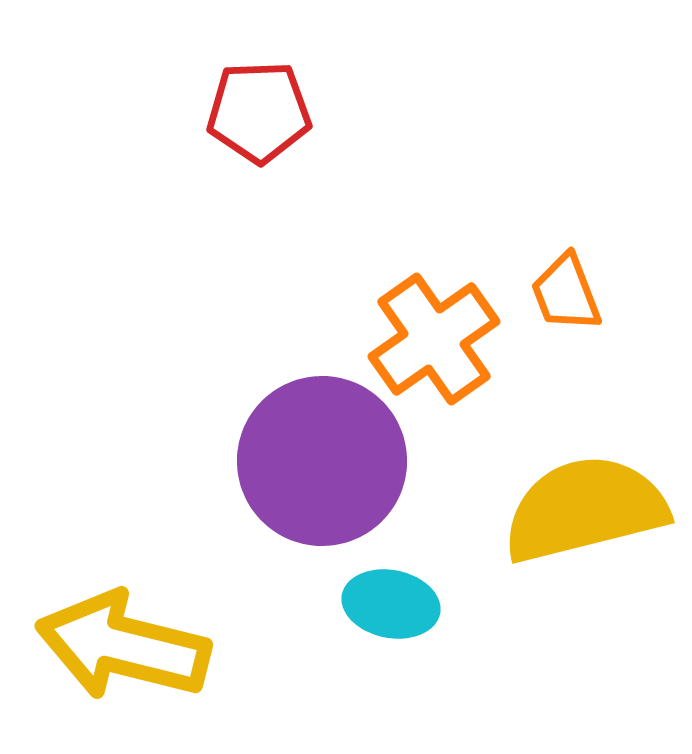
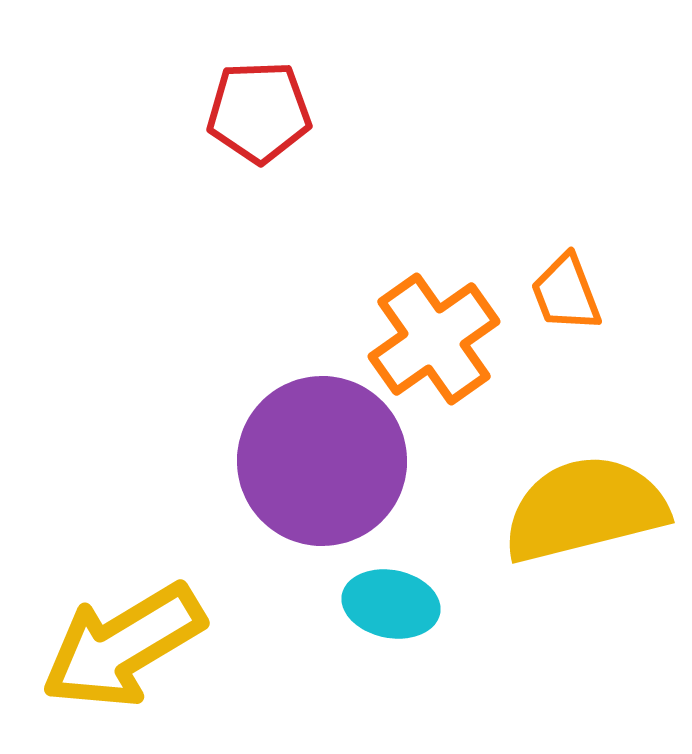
yellow arrow: rotated 45 degrees counterclockwise
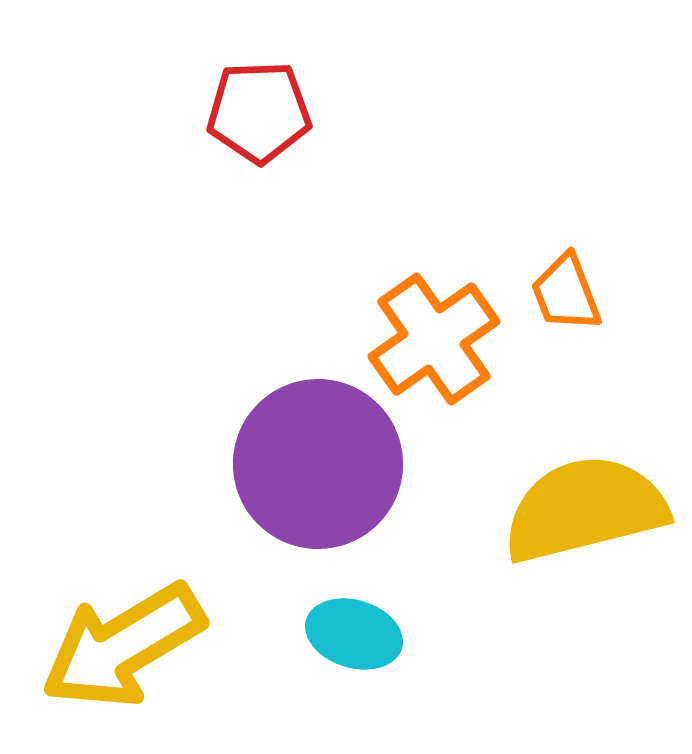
purple circle: moved 4 px left, 3 px down
cyan ellipse: moved 37 px left, 30 px down; rotated 6 degrees clockwise
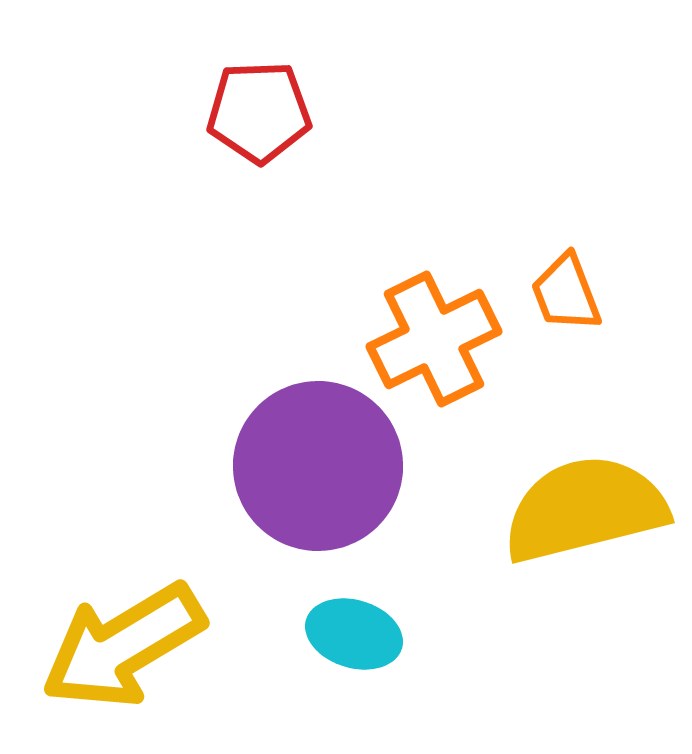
orange cross: rotated 9 degrees clockwise
purple circle: moved 2 px down
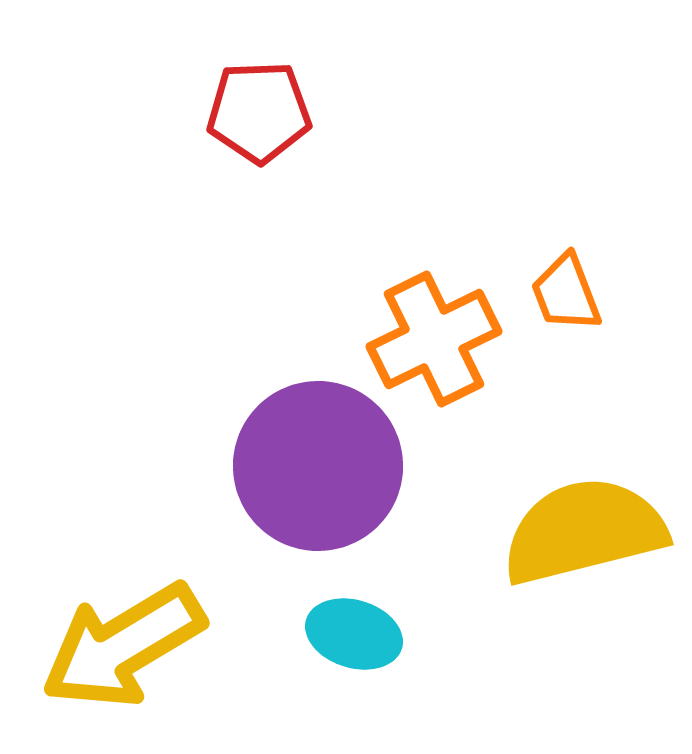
yellow semicircle: moved 1 px left, 22 px down
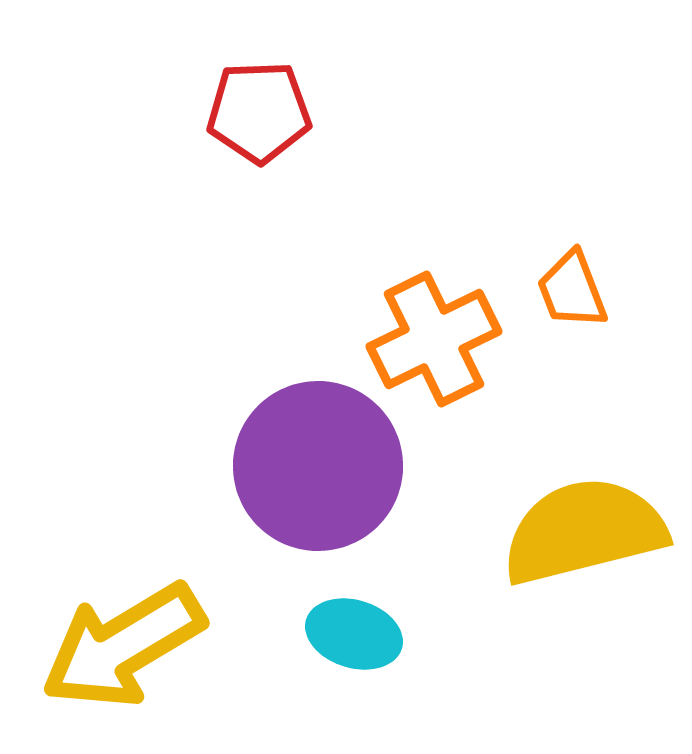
orange trapezoid: moved 6 px right, 3 px up
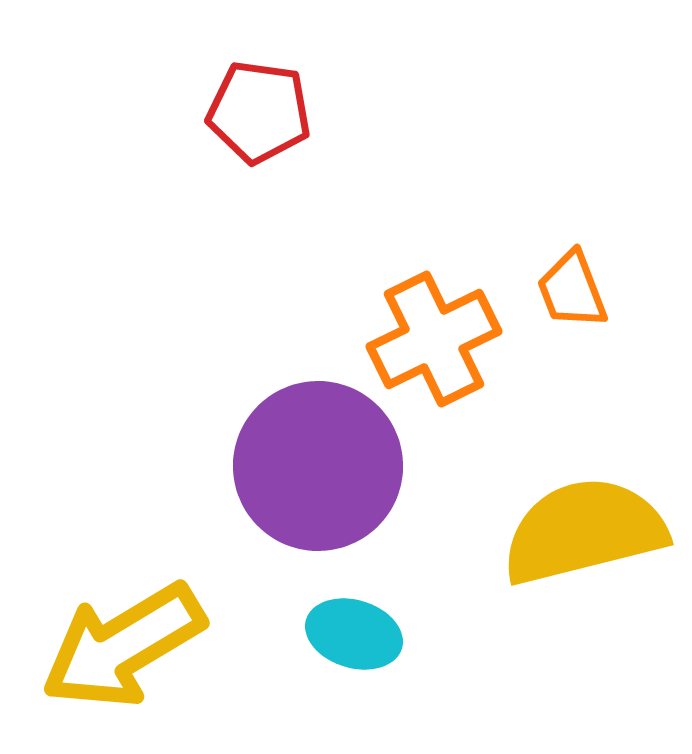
red pentagon: rotated 10 degrees clockwise
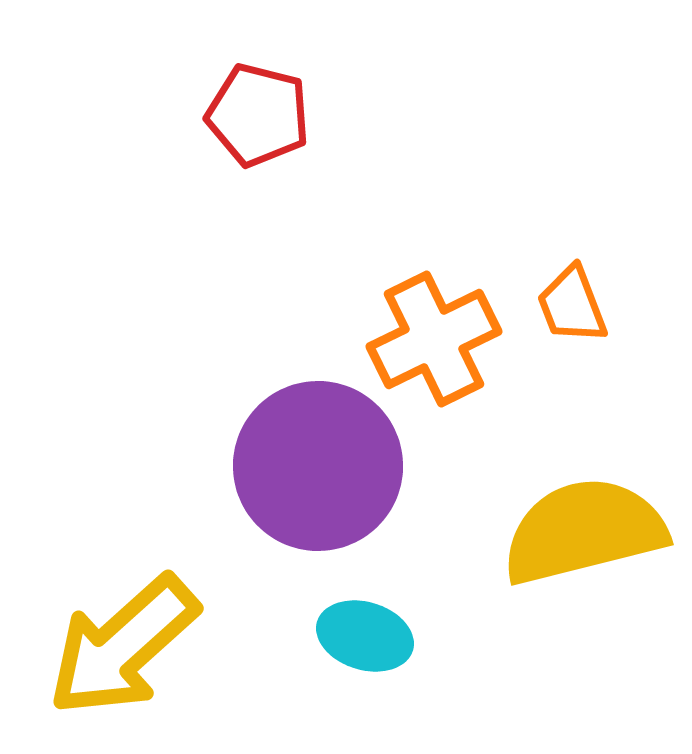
red pentagon: moved 1 px left, 3 px down; rotated 6 degrees clockwise
orange trapezoid: moved 15 px down
cyan ellipse: moved 11 px right, 2 px down
yellow arrow: rotated 11 degrees counterclockwise
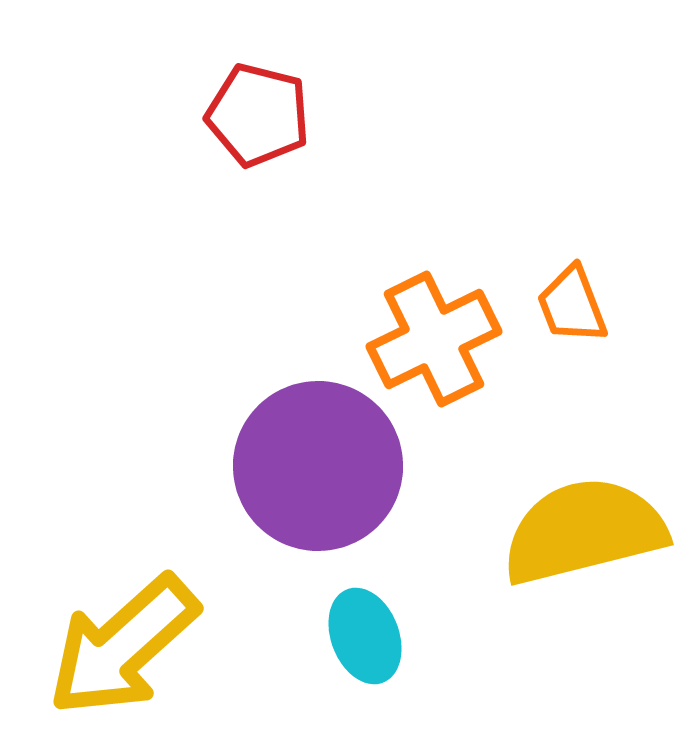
cyan ellipse: rotated 52 degrees clockwise
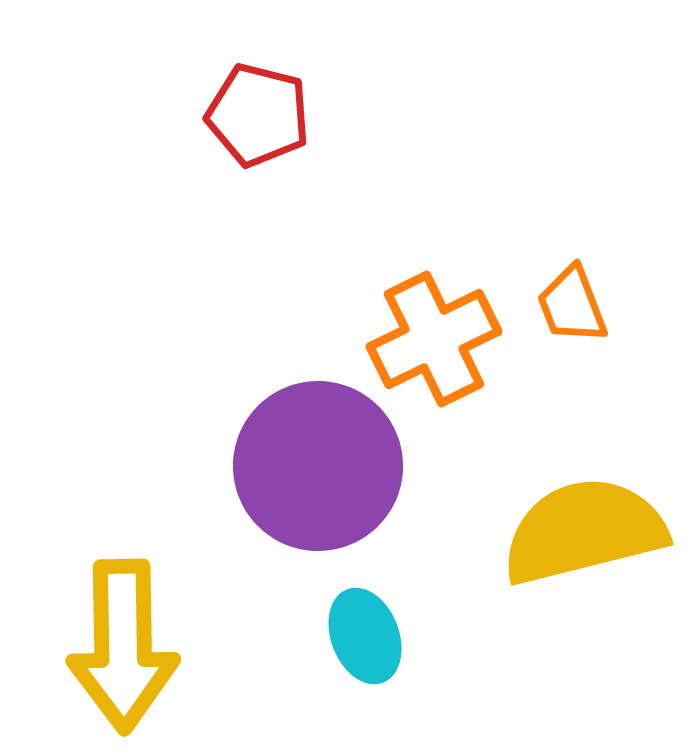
yellow arrow: rotated 49 degrees counterclockwise
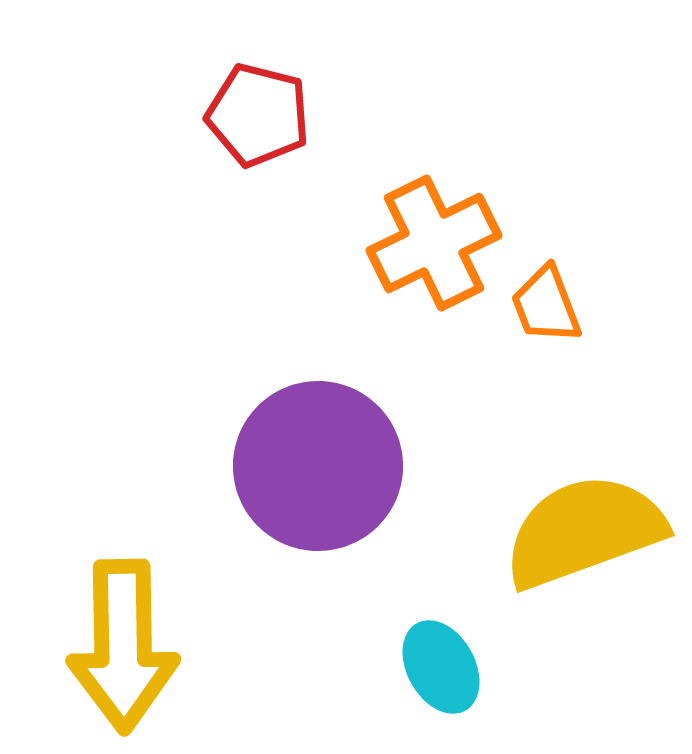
orange trapezoid: moved 26 px left
orange cross: moved 96 px up
yellow semicircle: rotated 6 degrees counterclockwise
cyan ellipse: moved 76 px right, 31 px down; rotated 8 degrees counterclockwise
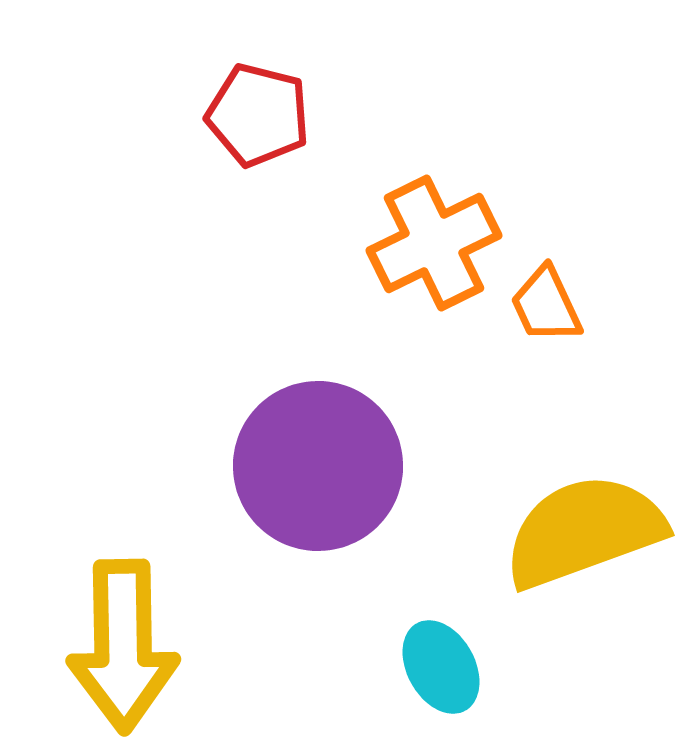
orange trapezoid: rotated 4 degrees counterclockwise
